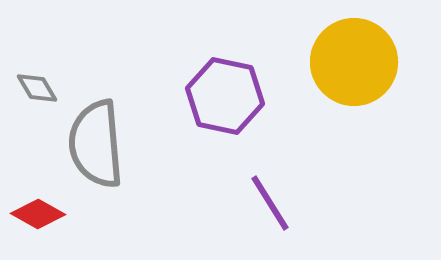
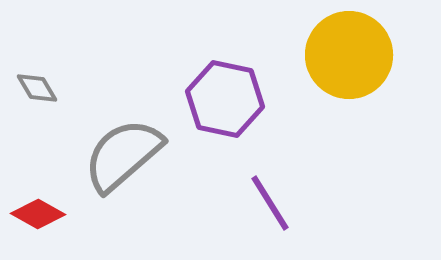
yellow circle: moved 5 px left, 7 px up
purple hexagon: moved 3 px down
gray semicircle: moved 27 px right, 11 px down; rotated 54 degrees clockwise
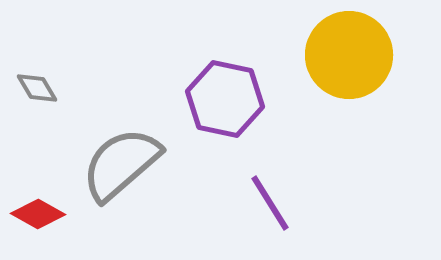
gray semicircle: moved 2 px left, 9 px down
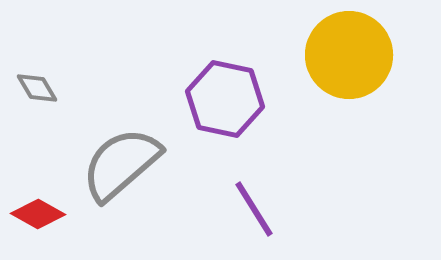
purple line: moved 16 px left, 6 px down
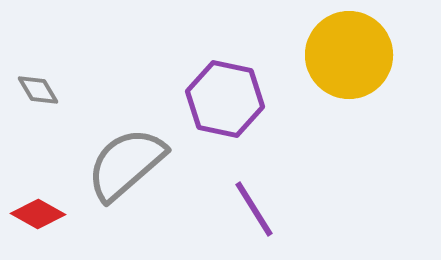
gray diamond: moved 1 px right, 2 px down
gray semicircle: moved 5 px right
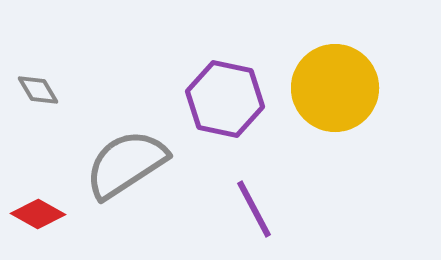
yellow circle: moved 14 px left, 33 px down
gray semicircle: rotated 8 degrees clockwise
purple line: rotated 4 degrees clockwise
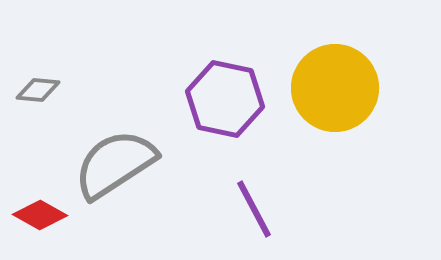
gray diamond: rotated 54 degrees counterclockwise
gray semicircle: moved 11 px left
red diamond: moved 2 px right, 1 px down
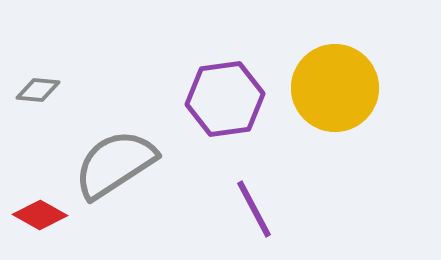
purple hexagon: rotated 20 degrees counterclockwise
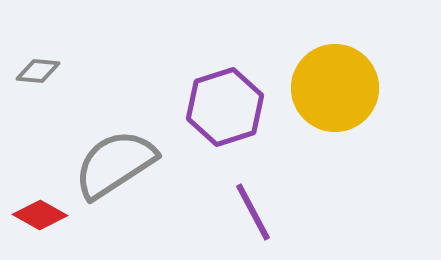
gray diamond: moved 19 px up
purple hexagon: moved 8 px down; rotated 10 degrees counterclockwise
purple line: moved 1 px left, 3 px down
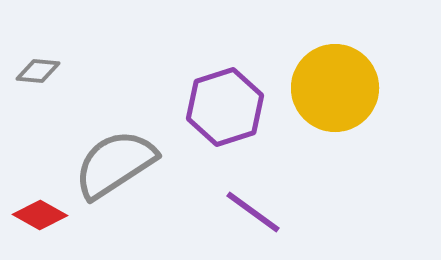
purple line: rotated 26 degrees counterclockwise
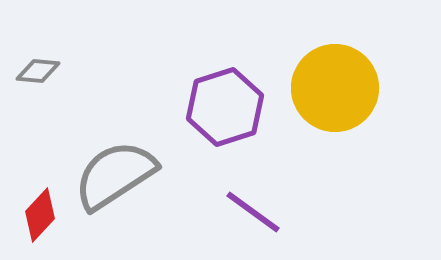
gray semicircle: moved 11 px down
red diamond: rotated 76 degrees counterclockwise
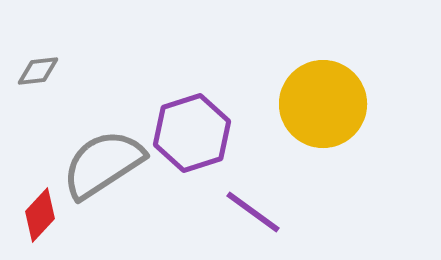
gray diamond: rotated 12 degrees counterclockwise
yellow circle: moved 12 px left, 16 px down
purple hexagon: moved 33 px left, 26 px down
gray semicircle: moved 12 px left, 11 px up
